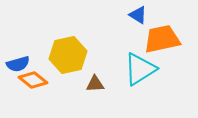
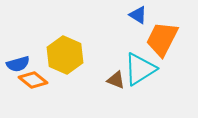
orange trapezoid: rotated 51 degrees counterclockwise
yellow hexagon: moved 3 px left; rotated 24 degrees counterclockwise
brown triangle: moved 21 px right, 4 px up; rotated 24 degrees clockwise
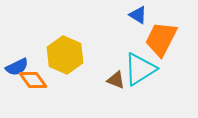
orange trapezoid: moved 1 px left
blue semicircle: moved 1 px left, 3 px down; rotated 10 degrees counterclockwise
orange diamond: rotated 16 degrees clockwise
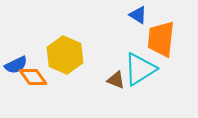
orange trapezoid: rotated 21 degrees counterclockwise
blue semicircle: moved 1 px left, 2 px up
orange diamond: moved 3 px up
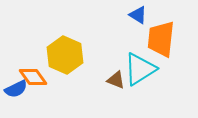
blue semicircle: moved 24 px down
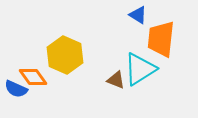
blue semicircle: rotated 50 degrees clockwise
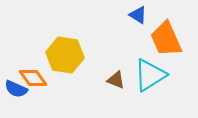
orange trapezoid: moved 5 px right; rotated 30 degrees counterclockwise
yellow hexagon: rotated 15 degrees counterclockwise
cyan triangle: moved 10 px right, 6 px down
orange diamond: moved 1 px down
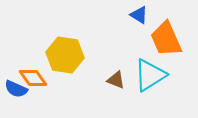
blue triangle: moved 1 px right
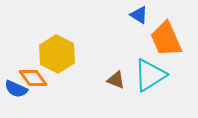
yellow hexagon: moved 8 px left, 1 px up; rotated 18 degrees clockwise
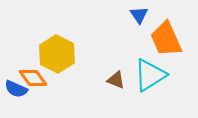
blue triangle: rotated 24 degrees clockwise
